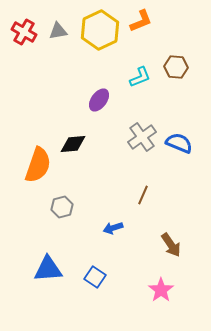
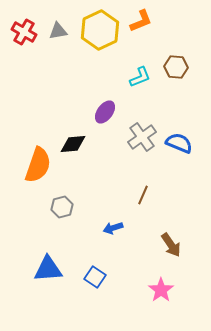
purple ellipse: moved 6 px right, 12 px down
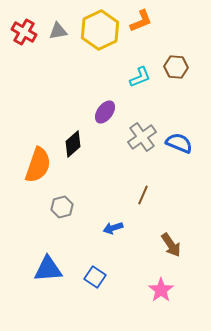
black diamond: rotated 36 degrees counterclockwise
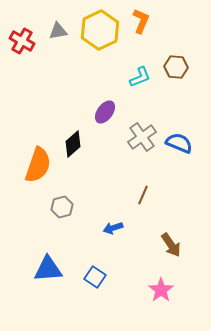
orange L-shape: rotated 45 degrees counterclockwise
red cross: moved 2 px left, 9 px down
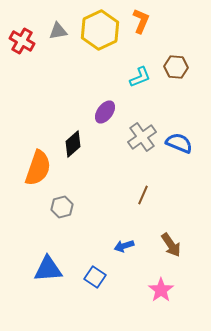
orange semicircle: moved 3 px down
blue arrow: moved 11 px right, 18 px down
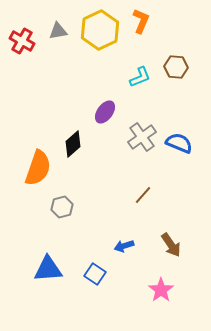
brown line: rotated 18 degrees clockwise
blue square: moved 3 px up
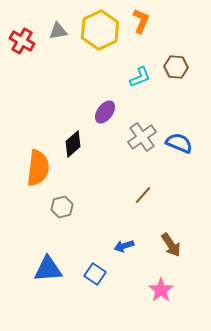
orange semicircle: rotated 12 degrees counterclockwise
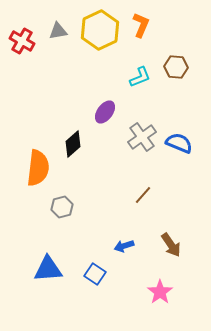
orange L-shape: moved 4 px down
pink star: moved 1 px left, 2 px down
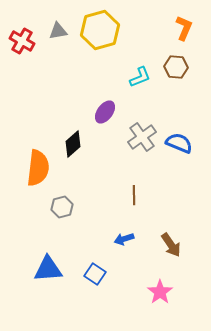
orange L-shape: moved 43 px right, 3 px down
yellow hexagon: rotated 9 degrees clockwise
brown line: moved 9 px left; rotated 42 degrees counterclockwise
blue arrow: moved 7 px up
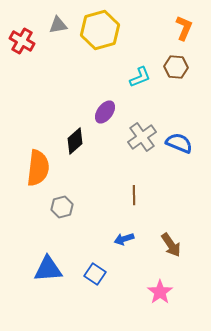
gray triangle: moved 6 px up
black diamond: moved 2 px right, 3 px up
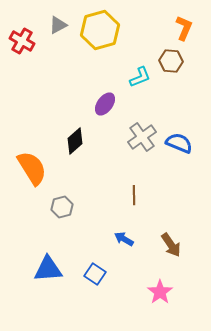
gray triangle: rotated 18 degrees counterclockwise
brown hexagon: moved 5 px left, 6 px up
purple ellipse: moved 8 px up
orange semicircle: moved 6 px left; rotated 39 degrees counterclockwise
blue arrow: rotated 48 degrees clockwise
